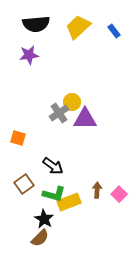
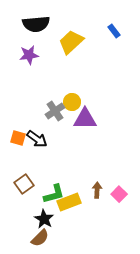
yellow trapezoid: moved 7 px left, 15 px down
gray cross: moved 4 px left, 2 px up
black arrow: moved 16 px left, 27 px up
green L-shape: rotated 30 degrees counterclockwise
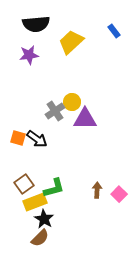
green L-shape: moved 6 px up
yellow rectangle: moved 34 px left
